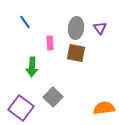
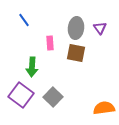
blue line: moved 1 px left, 2 px up
purple square: moved 13 px up
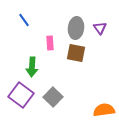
orange semicircle: moved 2 px down
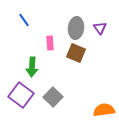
brown square: rotated 12 degrees clockwise
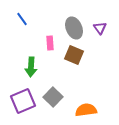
blue line: moved 2 px left, 1 px up
gray ellipse: moved 2 px left; rotated 30 degrees counterclockwise
brown square: moved 2 px left, 2 px down
green arrow: moved 1 px left
purple square: moved 2 px right, 6 px down; rotated 30 degrees clockwise
orange semicircle: moved 18 px left
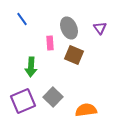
gray ellipse: moved 5 px left
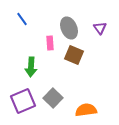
gray square: moved 1 px down
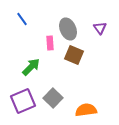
gray ellipse: moved 1 px left, 1 px down
green arrow: rotated 138 degrees counterclockwise
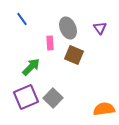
gray ellipse: moved 1 px up
purple square: moved 3 px right, 4 px up
orange semicircle: moved 18 px right, 1 px up
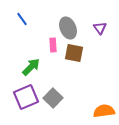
pink rectangle: moved 3 px right, 2 px down
brown square: moved 2 px up; rotated 12 degrees counterclockwise
orange semicircle: moved 2 px down
